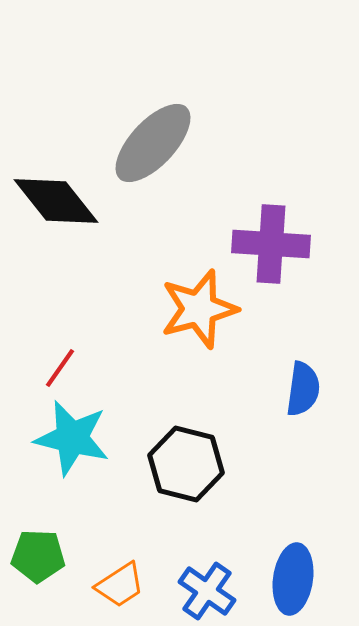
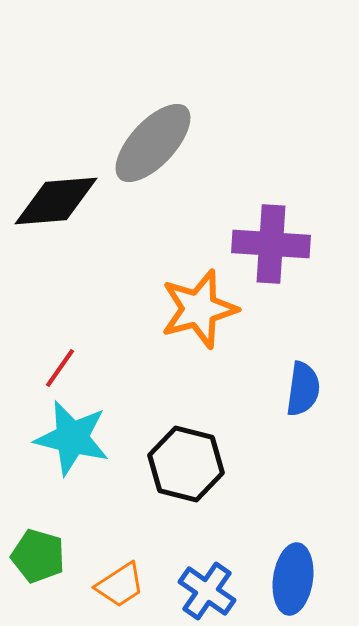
black diamond: rotated 56 degrees counterclockwise
green pentagon: rotated 14 degrees clockwise
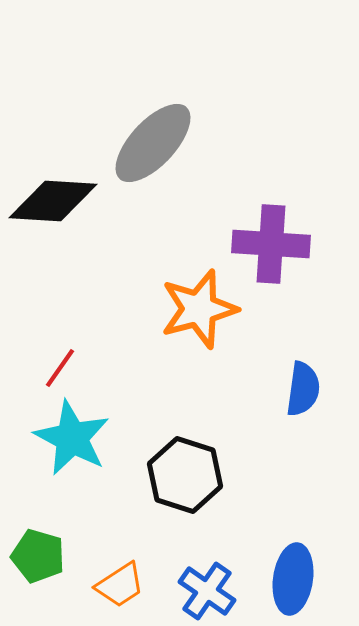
black diamond: moved 3 px left; rotated 8 degrees clockwise
cyan star: rotated 14 degrees clockwise
black hexagon: moved 1 px left, 11 px down; rotated 4 degrees clockwise
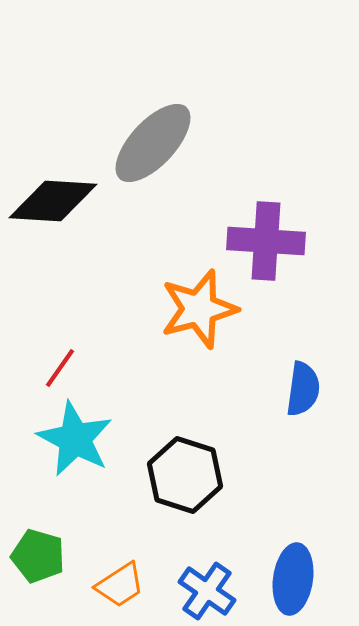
purple cross: moved 5 px left, 3 px up
cyan star: moved 3 px right, 1 px down
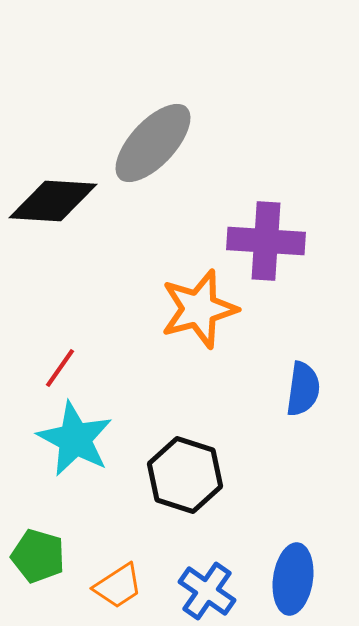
orange trapezoid: moved 2 px left, 1 px down
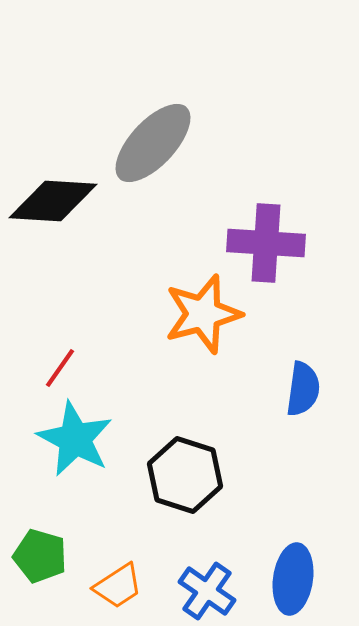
purple cross: moved 2 px down
orange star: moved 4 px right, 5 px down
green pentagon: moved 2 px right
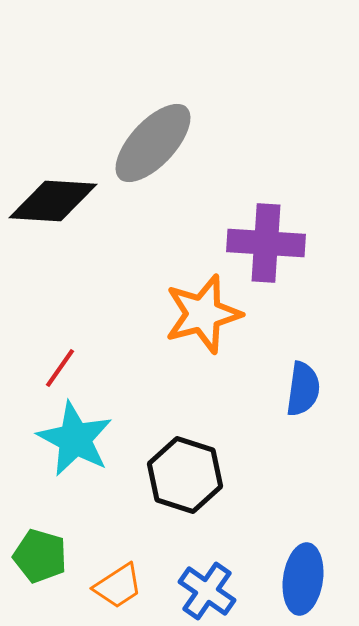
blue ellipse: moved 10 px right
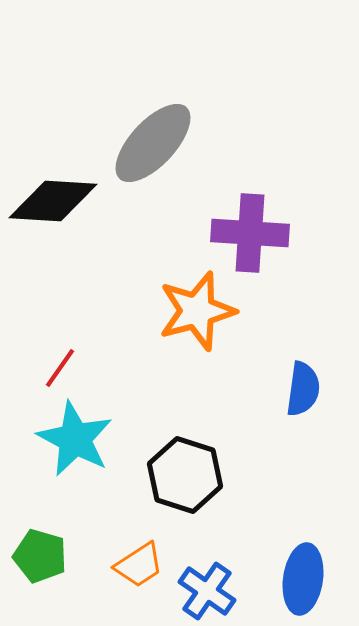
purple cross: moved 16 px left, 10 px up
orange star: moved 6 px left, 3 px up
orange trapezoid: moved 21 px right, 21 px up
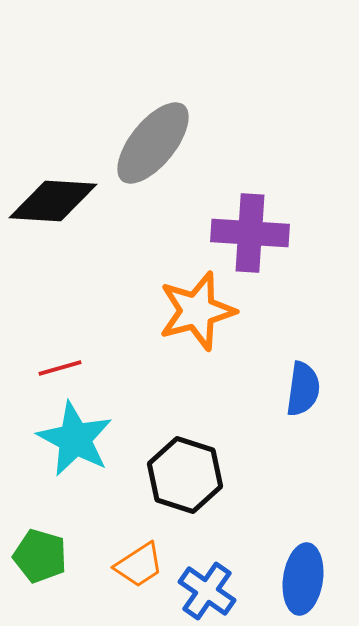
gray ellipse: rotated 4 degrees counterclockwise
red line: rotated 39 degrees clockwise
